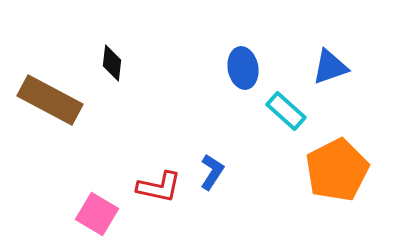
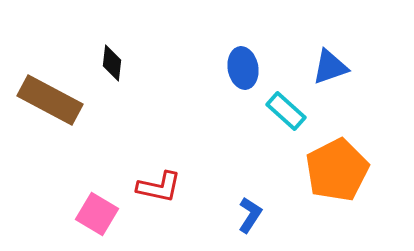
blue L-shape: moved 38 px right, 43 px down
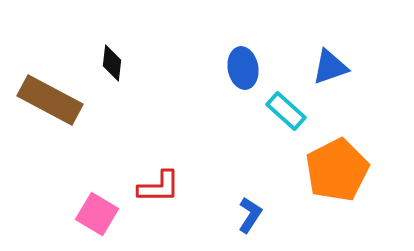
red L-shape: rotated 12 degrees counterclockwise
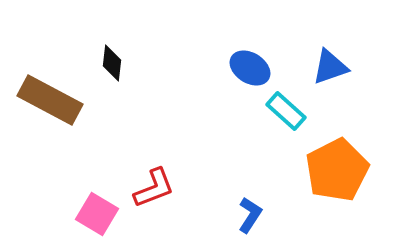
blue ellipse: moved 7 px right; rotated 48 degrees counterclockwise
red L-shape: moved 5 px left, 1 px down; rotated 21 degrees counterclockwise
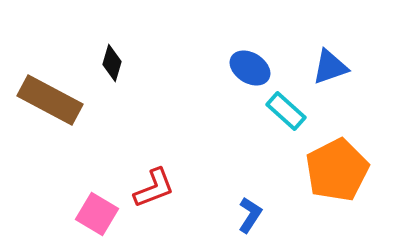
black diamond: rotated 9 degrees clockwise
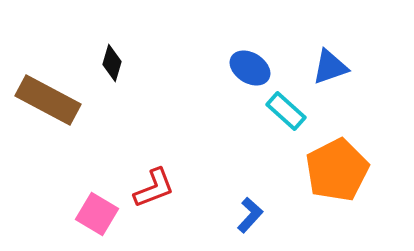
brown rectangle: moved 2 px left
blue L-shape: rotated 9 degrees clockwise
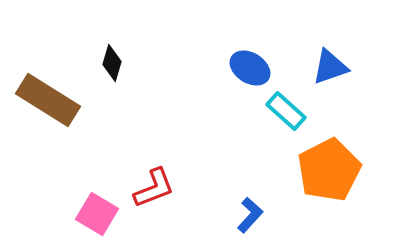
brown rectangle: rotated 4 degrees clockwise
orange pentagon: moved 8 px left
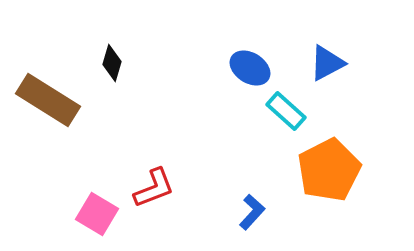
blue triangle: moved 3 px left, 4 px up; rotated 9 degrees counterclockwise
blue L-shape: moved 2 px right, 3 px up
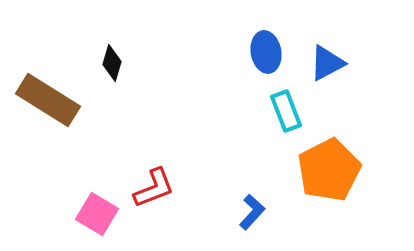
blue ellipse: moved 16 px right, 16 px up; rotated 48 degrees clockwise
cyan rectangle: rotated 27 degrees clockwise
